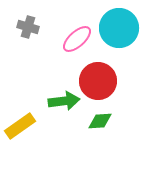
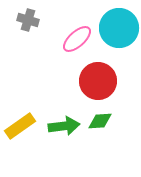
gray cross: moved 7 px up
green arrow: moved 25 px down
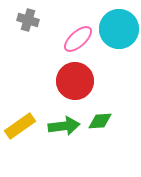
cyan circle: moved 1 px down
pink ellipse: moved 1 px right
red circle: moved 23 px left
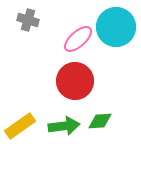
cyan circle: moved 3 px left, 2 px up
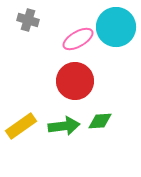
pink ellipse: rotated 12 degrees clockwise
yellow rectangle: moved 1 px right
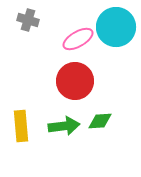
yellow rectangle: rotated 60 degrees counterclockwise
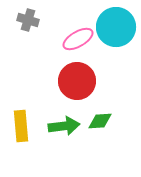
red circle: moved 2 px right
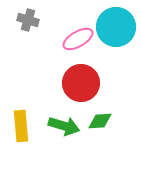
red circle: moved 4 px right, 2 px down
green arrow: rotated 24 degrees clockwise
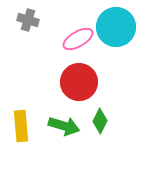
red circle: moved 2 px left, 1 px up
green diamond: rotated 60 degrees counterclockwise
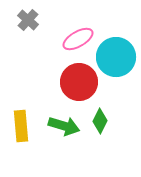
gray cross: rotated 25 degrees clockwise
cyan circle: moved 30 px down
